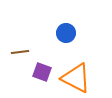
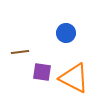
purple square: rotated 12 degrees counterclockwise
orange triangle: moved 2 px left
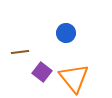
purple square: rotated 30 degrees clockwise
orange triangle: rotated 24 degrees clockwise
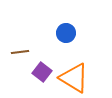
orange triangle: rotated 20 degrees counterclockwise
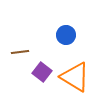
blue circle: moved 2 px down
orange triangle: moved 1 px right, 1 px up
